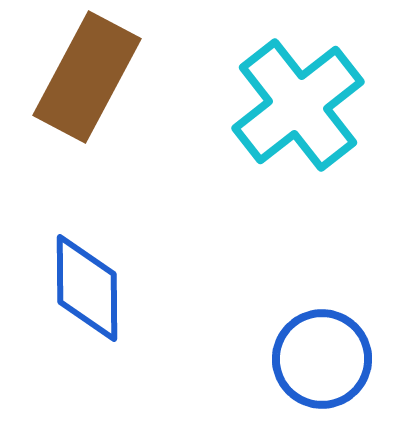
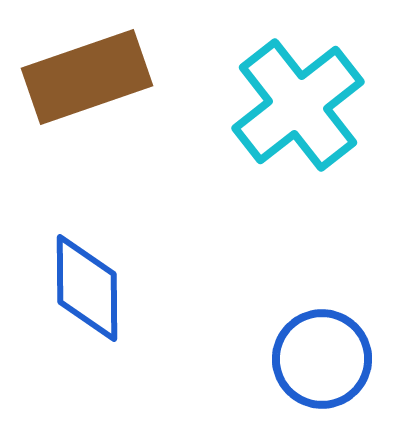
brown rectangle: rotated 43 degrees clockwise
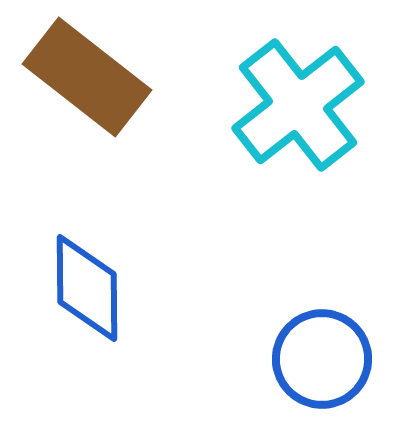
brown rectangle: rotated 57 degrees clockwise
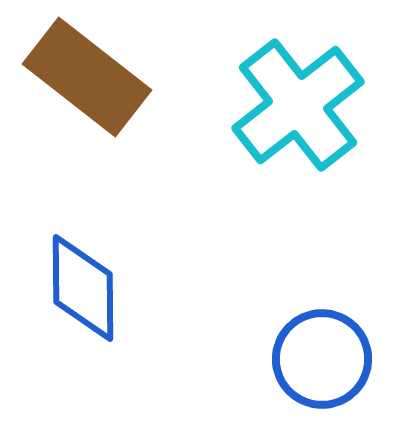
blue diamond: moved 4 px left
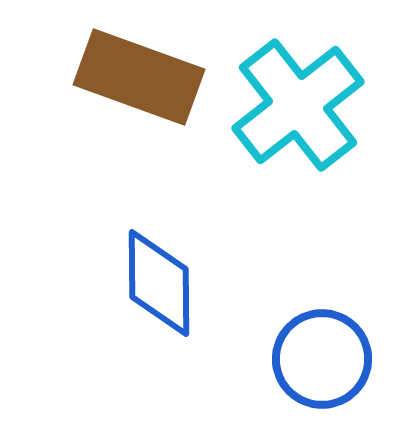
brown rectangle: moved 52 px right; rotated 18 degrees counterclockwise
blue diamond: moved 76 px right, 5 px up
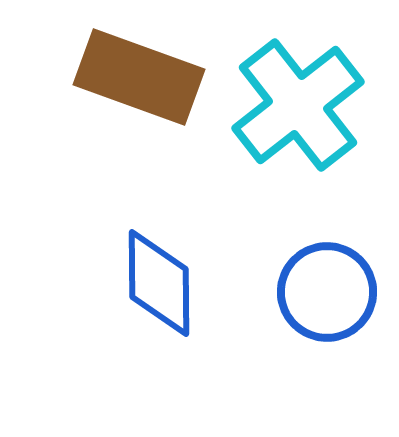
blue circle: moved 5 px right, 67 px up
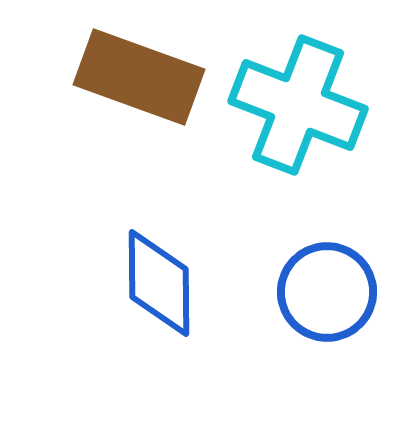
cyan cross: rotated 31 degrees counterclockwise
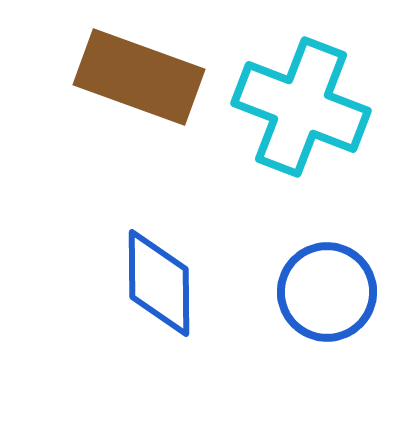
cyan cross: moved 3 px right, 2 px down
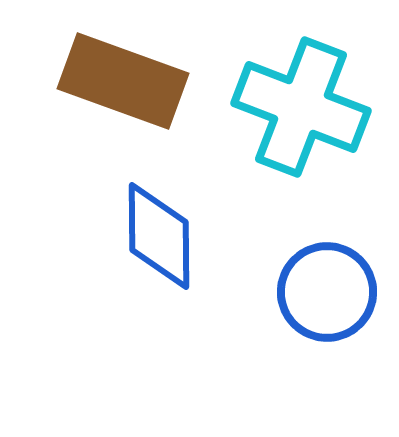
brown rectangle: moved 16 px left, 4 px down
blue diamond: moved 47 px up
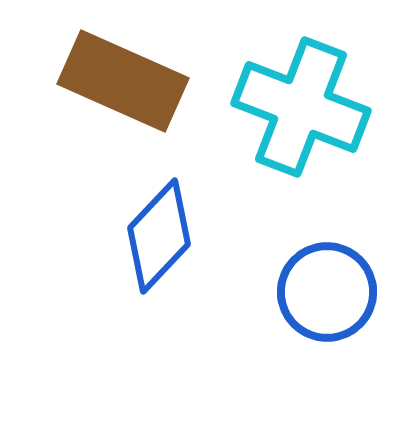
brown rectangle: rotated 4 degrees clockwise
blue diamond: rotated 44 degrees clockwise
